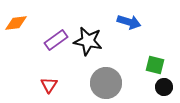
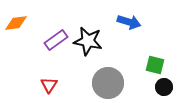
gray circle: moved 2 px right
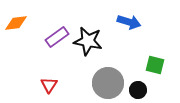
purple rectangle: moved 1 px right, 3 px up
black circle: moved 26 px left, 3 px down
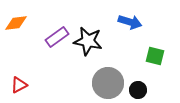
blue arrow: moved 1 px right
green square: moved 9 px up
red triangle: moved 30 px left; rotated 30 degrees clockwise
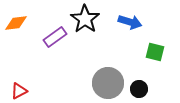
purple rectangle: moved 2 px left
black star: moved 3 px left, 22 px up; rotated 24 degrees clockwise
green square: moved 4 px up
red triangle: moved 6 px down
black circle: moved 1 px right, 1 px up
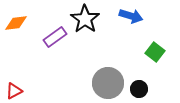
blue arrow: moved 1 px right, 6 px up
green square: rotated 24 degrees clockwise
red triangle: moved 5 px left
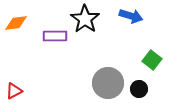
purple rectangle: moved 1 px up; rotated 35 degrees clockwise
green square: moved 3 px left, 8 px down
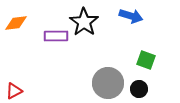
black star: moved 1 px left, 3 px down
purple rectangle: moved 1 px right
green square: moved 6 px left; rotated 18 degrees counterclockwise
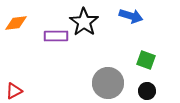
black circle: moved 8 px right, 2 px down
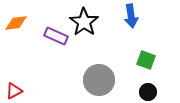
blue arrow: rotated 65 degrees clockwise
purple rectangle: rotated 25 degrees clockwise
gray circle: moved 9 px left, 3 px up
black circle: moved 1 px right, 1 px down
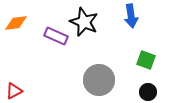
black star: rotated 12 degrees counterclockwise
